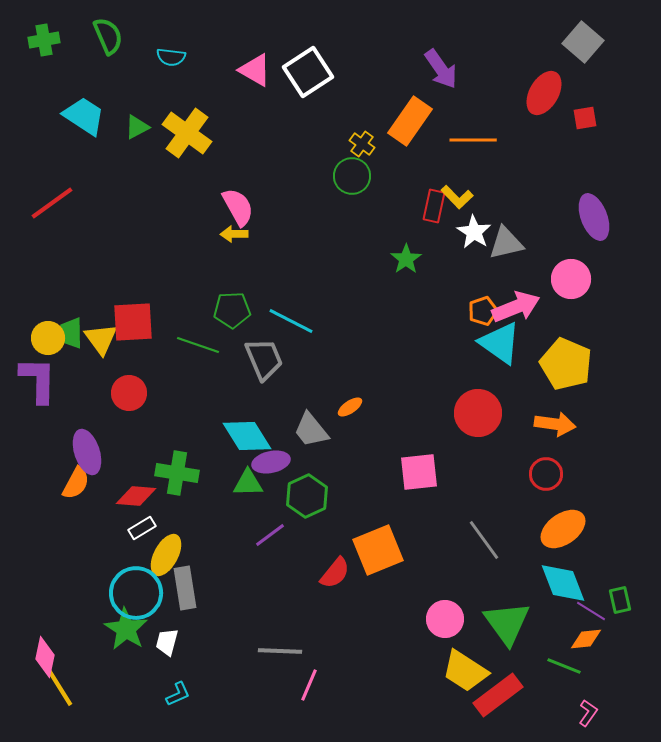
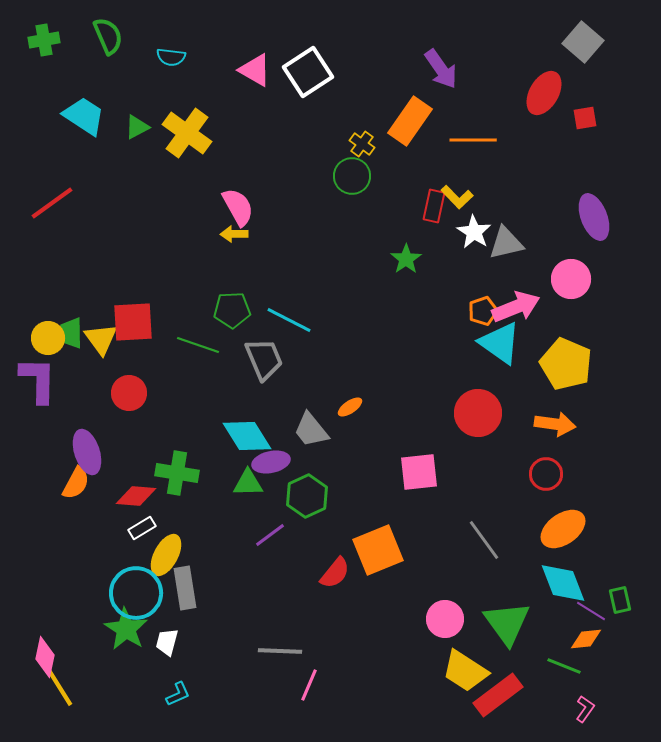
cyan line at (291, 321): moved 2 px left, 1 px up
pink L-shape at (588, 713): moved 3 px left, 4 px up
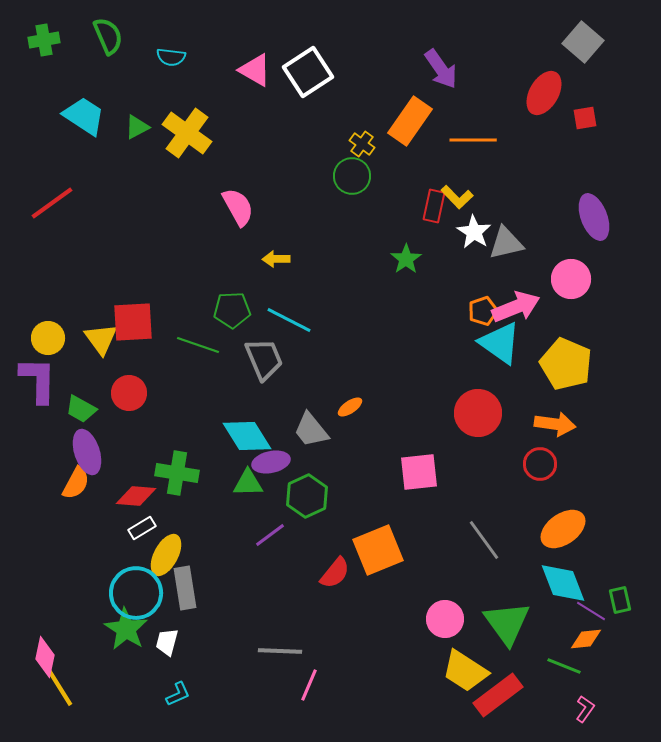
yellow arrow at (234, 234): moved 42 px right, 25 px down
green trapezoid at (71, 333): moved 10 px right, 76 px down; rotated 60 degrees counterclockwise
red circle at (546, 474): moved 6 px left, 10 px up
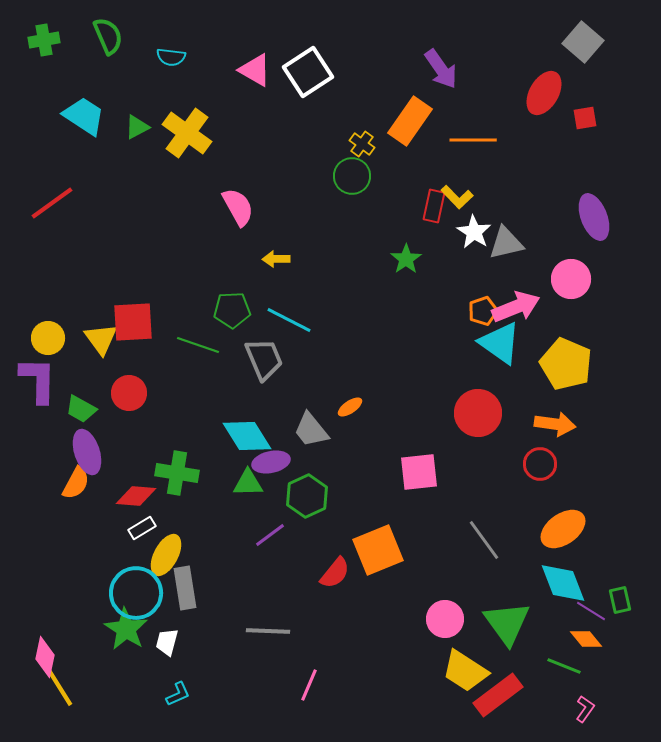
orange diamond at (586, 639): rotated 56 degrees clockwise
gray line at (280, 651): moved 12 px left, 20 px up
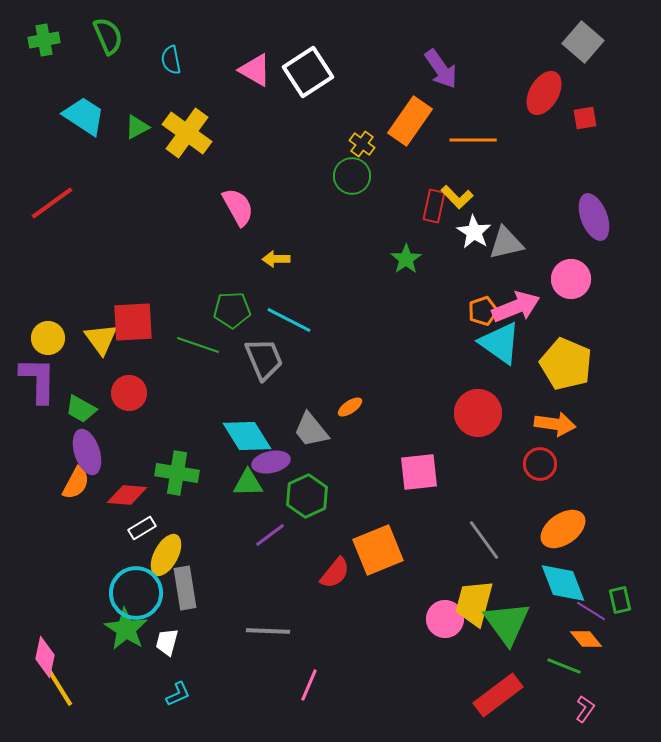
cyan semicircle at (171, 57): moved 3 px down; rotated 72 degrees clockwise
red diamond at (136, 496): moved 9 px left, 1 px up
yellow trapezoid at (465, 671): moved 9 px right, 68 px up; rotated 72 degrees clockwise
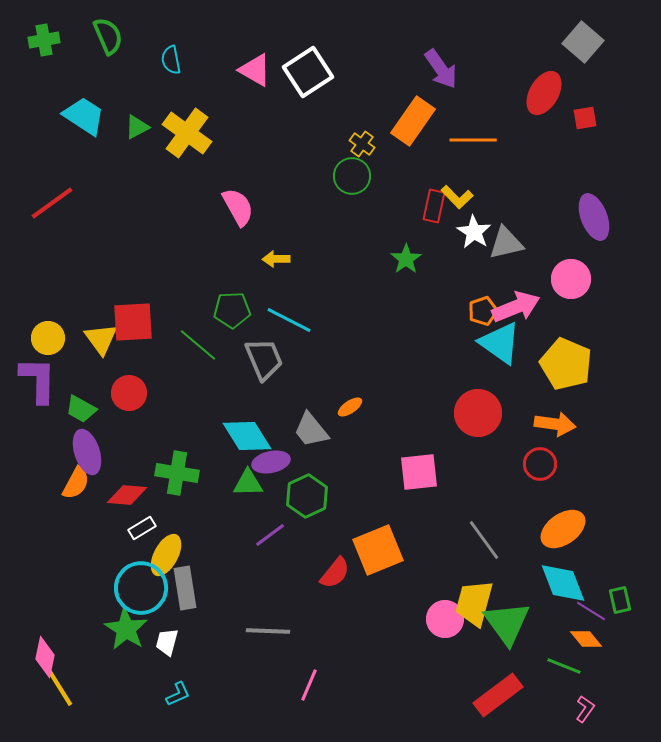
orange rectangle at (410, 121): moved 3 px right
green line at (198, 345): rotated 21 degrees clockwise
cyan circle at (136, 593): moved 5 px right, 5 px up
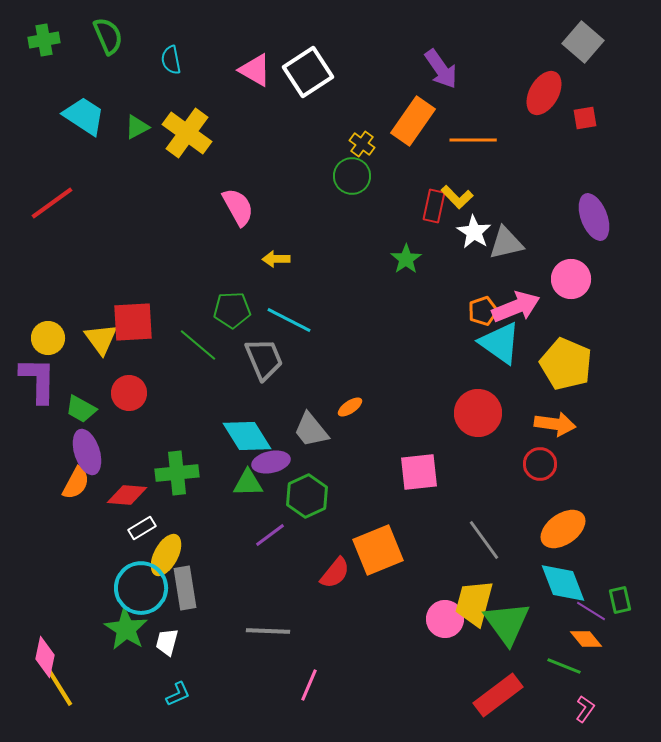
green cross at (177, 473): rotated 15 degrees counterclockwise
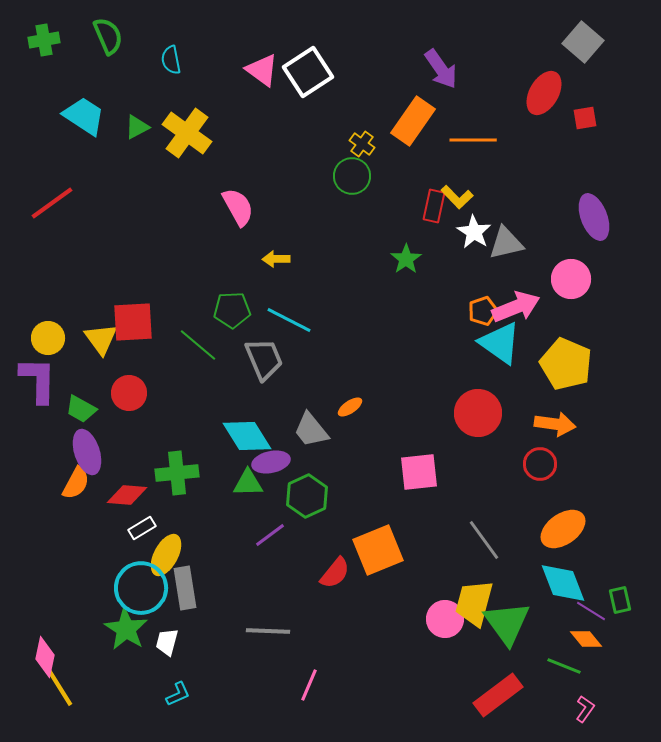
pink triangle at (255, 70): moved 7 px right; rotated 6 degrees clockwise
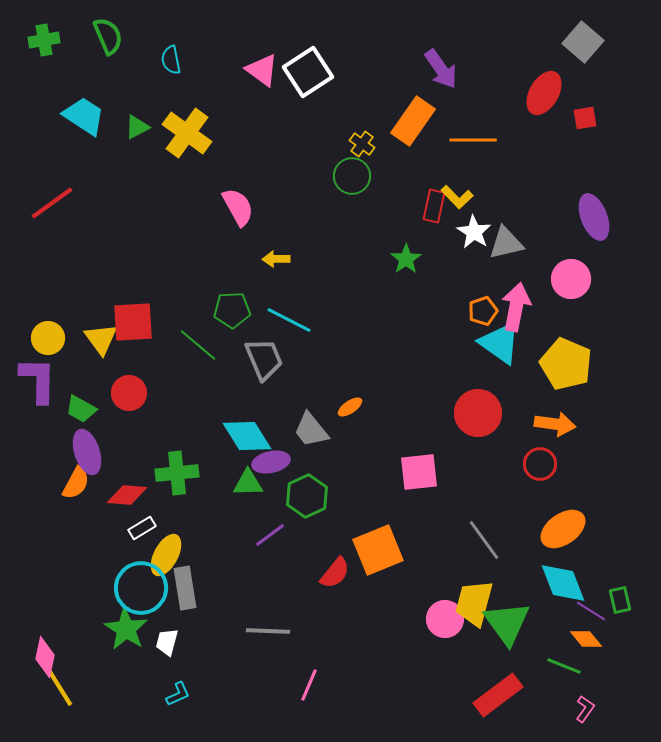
pink arrow at (516, 307): rotated 57 degrees counterclockwise
